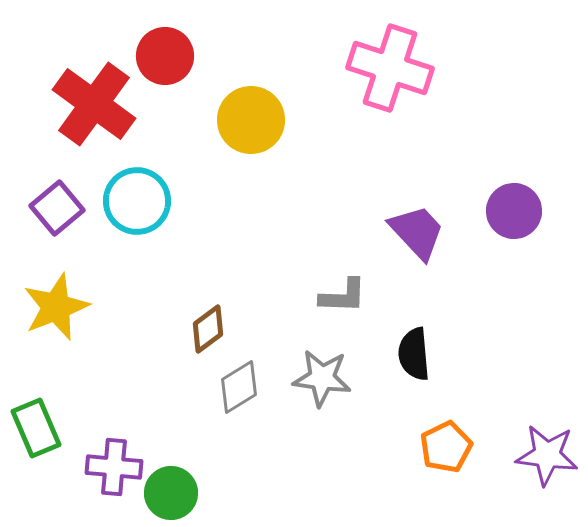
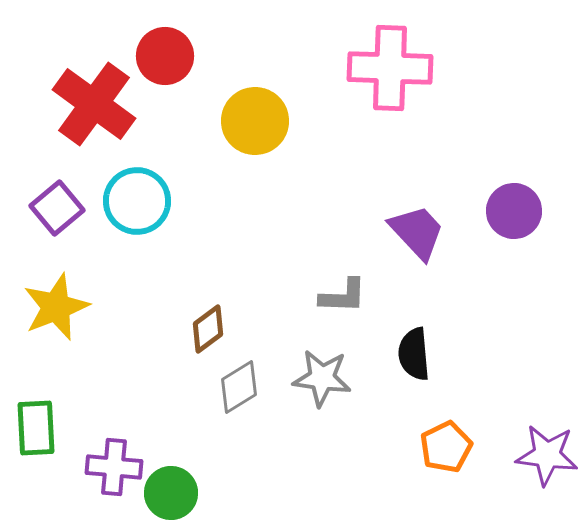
pink cross: rotated 16 degrees counterclockwise
yellow circle: moved 4 px right, 1 px down
green rectangle: rotated 20 degrees clockwise
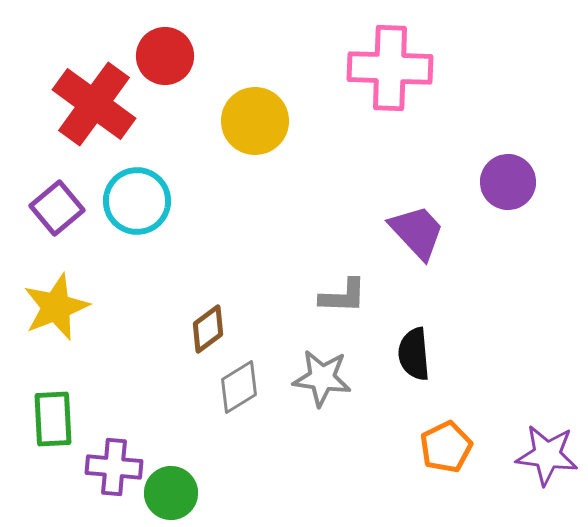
purple circle: moved 6 px left, 29 px up
green rectangle: moved 17 px right, 9 px up
